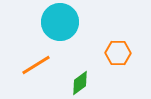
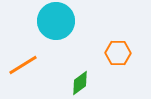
cyan circle: moved 4 px left, 1 px up
orange line: moved 13 px left
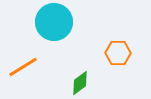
cyan circle: moved 2 px left, 1 px down
orange line: moved 2 px down
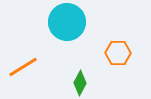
cyan circle: moved 13 px right
green diamond: rotated 25 degrees counterclockwise
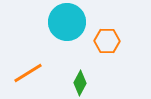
orange hexagon: moved 11 px left, 12 px up
orange line: moved 5 px right, 6 px down
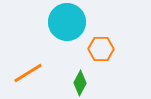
orange hexagon: moved 6 px left, 8 px down
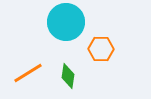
cyan circle: moved 1 px left
green diamond: moved 12 px left, 7 px up; rotated 20 degrees counterclockwise
